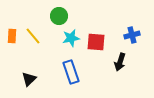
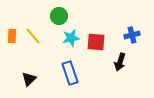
blue rectangle: moved 1 px left, 1 px down
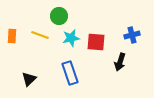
yellow line: moved 7 px right, 1 px up; rotated 30 degrees counterclockwise
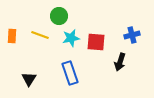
black triangle: rotated 14 degrees counterclockwise
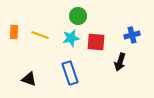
green circle: moved 19 px right
orange rectangle: moved 2 px right, 4 px up
black triangle: rotated 42 degrees counterclockwise
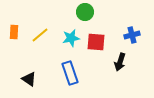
green circle: moved 7 px right, 4 px up
yellow line: rotated 60 degrees counterclockwise
black triangle: rotated 14 degrees clockwise
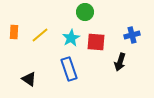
cyan star: rotated 18 degrees counterclockwise
blue rectangle: moved 1 px left, 4 px up
